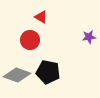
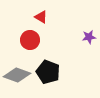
black pentagon: rotated 10 degrees clockwise
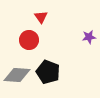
red triangle: rotated 24 degrees clockwise
red circle: moved 1 px left
gray diamond: rotated 16 degrees counterclockwise
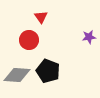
black pentagon: moved 1 px up
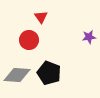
black pentagon: moved 1 px right, 2 px down
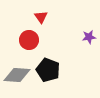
black pentagon: moved 1 px left, 3 px up
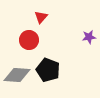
red triangle: rotated 16 degrees clockwise
